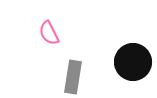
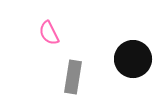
black circle: moved 3 px up
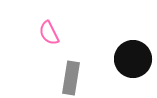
gray rectangle: moved 2 px left, 1 px down
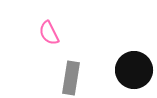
black circle: moved 1 px right, 11 px down
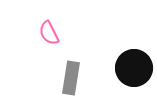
black circle: moved 2 px up
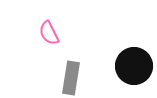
black circle: moved 2 px up
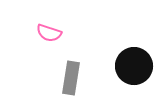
pink semicircle: rotated 45 degrees counterclockwise
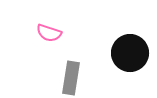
black circle: moved 4 px left, 13 px up
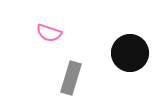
gray rectangle: rotated 8 degrees clockwise
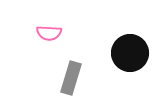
pink semicircle: rotated 15 degrees counterclockwise
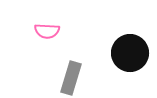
pink semicircle: moved 2 px left, 2 px up
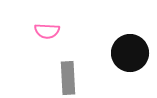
gray rectangle: moved 3 px left; rotated 20 degrees counterclockwise
